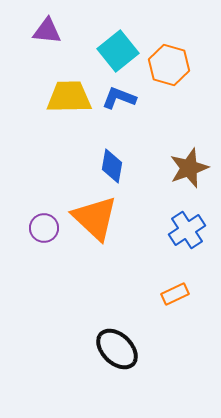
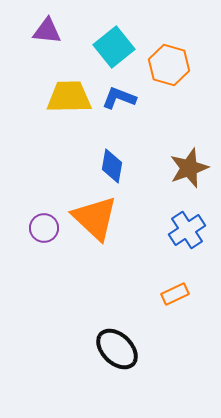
cyan square: moved 4 px left, 4 px up
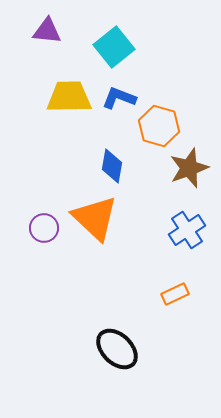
orange hexagon: moved 10 px left, 61 px down
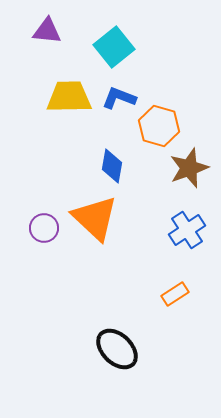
orange rectangle: rotated 8 degrees counterclockwise
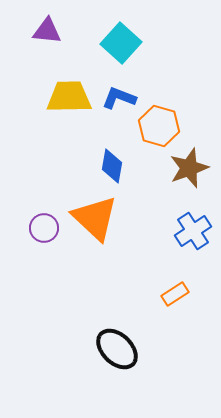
cyan square: moved 7 px right, 4 px up; rotated 9 degrees counterclockwise
blue cross: moved 6 px right, 1 px down
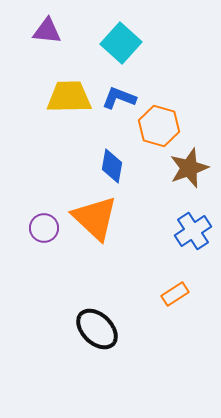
black ellipse: moved 20 px left, 20 px up
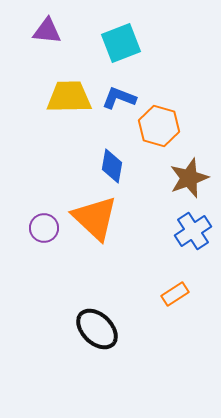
cyan square: rotated 27 degrees clockwise
brown star: moved 10 px down
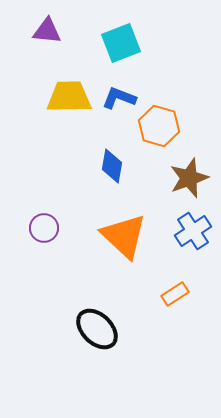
orange triangle: moved 29 px right, 18 px down
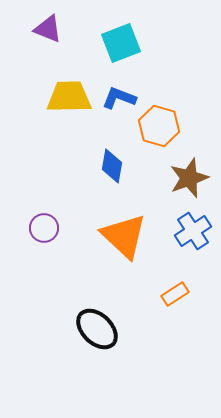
purple triangle: moved 1 px right, 2 px up; rotated 16 degrees clockwise
